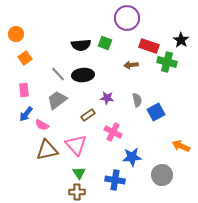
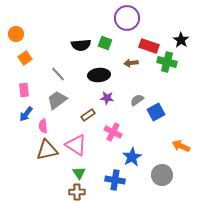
brown arrow: moved 2 px up
black ellipse: moved 16 px right
gray semicircle: rotated 112 degrees counterclockwise
pink semicircle: moved 1 px right, 1 px down; rotated 56 degrees clockwise
pink triangle: rotated 15 degrees counterclockwise
blue star: rotated 24 degrees counterclockwise
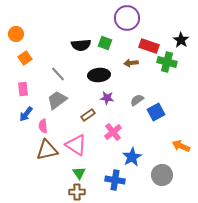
pink rectangle: moved 1 px left, 1 px up
pink cross: rotated 24 degrees clockwise
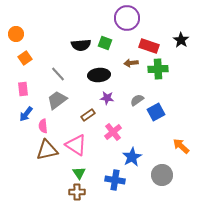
green cross: moved 9 px left, 7 px down; rotated 18 degrees counterclockwise
orange arrow: rotated 18 degrees clockwise
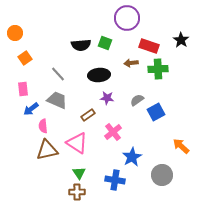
orange circle: moved 1 px left, 1 px up
gray trapezoid: rotated 60 degrees clockwise
blue arrow: moved 5 px right, 5 px up; rotated 14 degrees clockwise
pink triangle: moved 1 px right, 2 px up
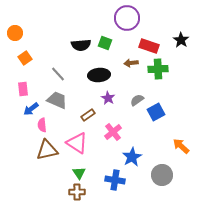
purple star: moved 1 px right; rotated 24 degrees clockwise
pink semicircle: moved 1 px left, 1 px up
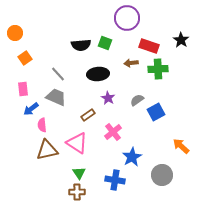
black ellipse: moved 1 px left, 1 px up
gray trapezoid: moved 1 px left, 3 px up
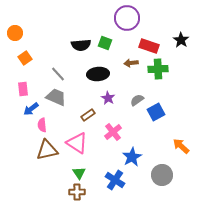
blue cross: rotated 24 degrees clockwise
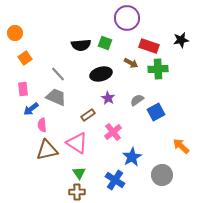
black star: rotated 28 degrees clockwise
brown arrow: rotated 144 degrees counterclockwise
black ellipse: moved 3 px right; rotated 10 degrees counterclockwise
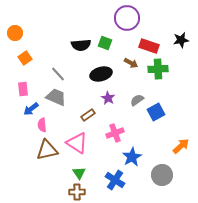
pink cross: moved 2 px right, 1 px down; rotated 18 degrees clockwise
orange arrow: rotated 96 degrees clockwise
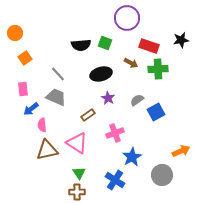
orange arrow: moved 5 px down; rotated 18 degrees clockwise
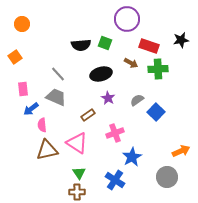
purple circle: moved 1 px down
orange circle: moved 7 px right, 9 px up
orange square: moved 10 px left, 1 px up
blue square: rotated 18 degrees counterclockwise
gray circle: moved 5 px right, 2 px down
